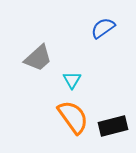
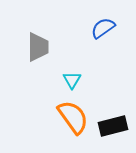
gray trapezoid: moved 11 px up; rotated 48 degrees counterclockwise
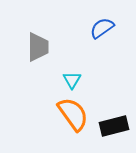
blue semicircle: moved 1 px left
orange semicircle: moved 3 px up
black rectangle: moved 1 px right
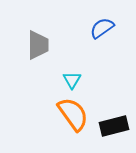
gray trapezoid: moved 2 px up
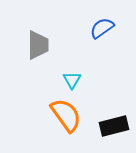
orange semicircle: moved 7 px left, 1 px down
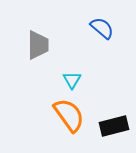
blue semicircle: rotated 75 degrees clockwise
orange semicircle: moved 3 px right
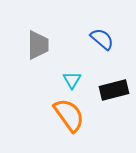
blue semicircle: moved 11 px down
black rectangle: moved 36 px up
